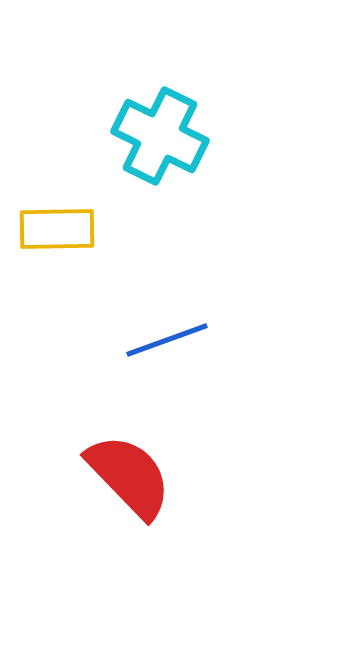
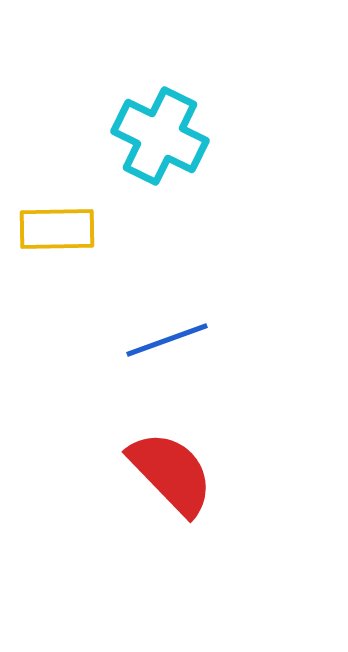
red semicircle: moved 42 px right, 3 px up
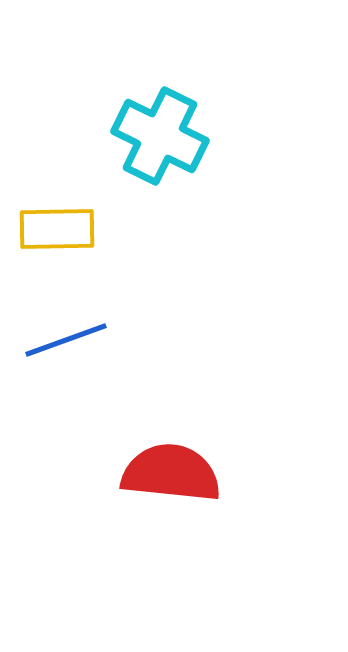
blue line: moved 101 px left
red semicircle: rotated 40 degrees counterclockwise
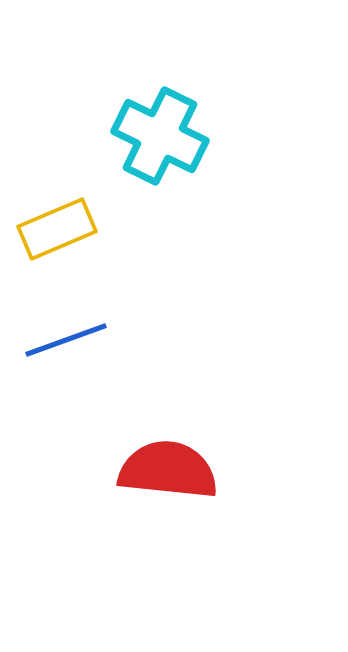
yellow rectangle: rotated 22 degrees counterclockwise
red semicircle: moved 3 px left, 3 px up
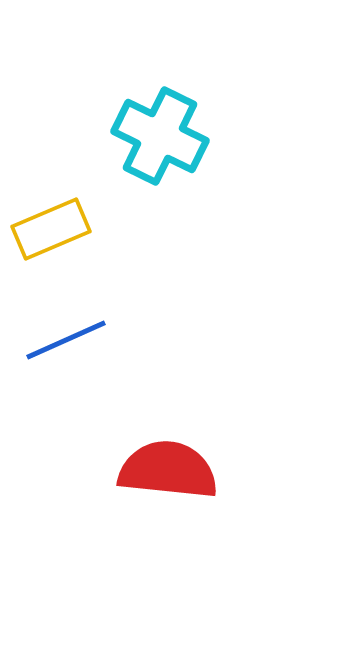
yellow rectangle: moved 6 px left
blue line: rotated 4 degrees counterclockwise
